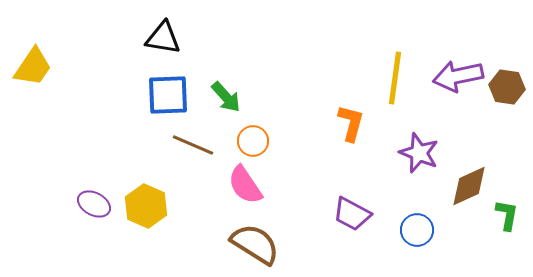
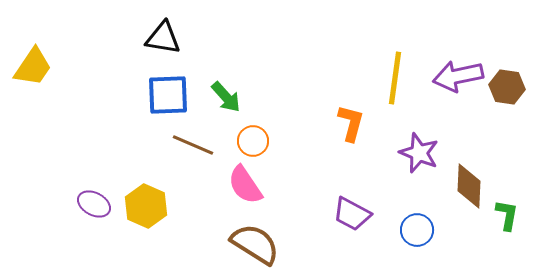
brown diamond: rotated 63 degrees counterclockwise
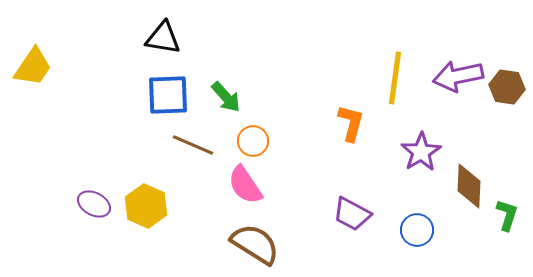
purple star: moved 2 px right, 1 px up; rotated 18 degrees clockwise
green L-shape: rotated 8 degrees clockwise
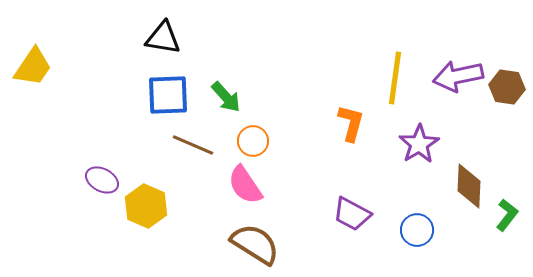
purple star: moved 2 px left, 8 px up
purple ellipse: moved 8 px right, 24 px up
green L-shape: rotated 20 degrees clockwise
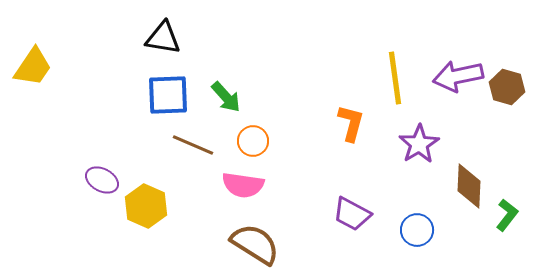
yellow line: rotated 16 degrees counterclockwise
brown hexagon: rotated 8 degrees clockwise
pink semicircle: moved 2 px left; rotated 48 degrees counterclockwise
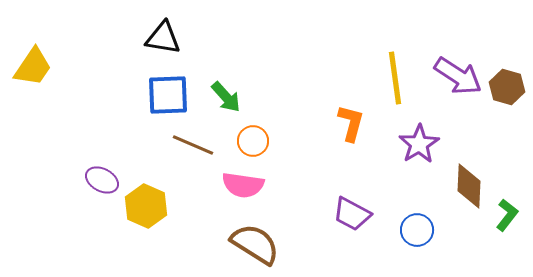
purple arrow: rotated 135 degrees counterclockwise
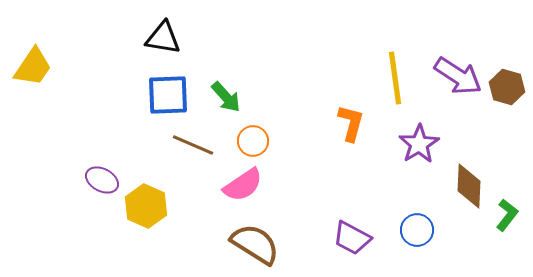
pink semicircle: rotated 42 degrees counterclockwise
purple trapezoid: moved 24 px down
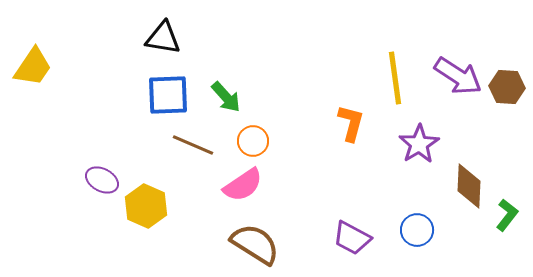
brown hexagon: rotated 12 degrees counterclockwise
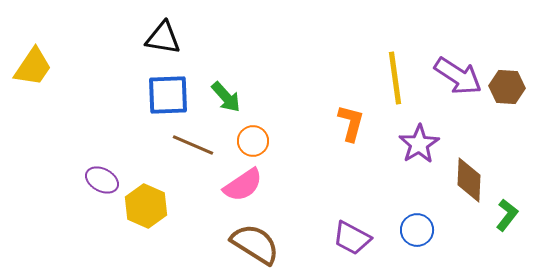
brown diamond: moved 6 px up
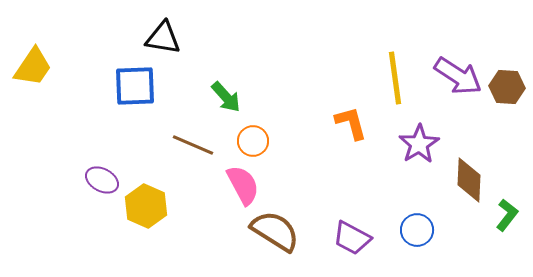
blue square: moved 33 px left, 9 px up
orange L-shape: rotated 30 degrees counterclockwise
pink semicircle: rotated 84 degrees counterclockwise
brown semicircle: moved 20 px right, 13 px up
